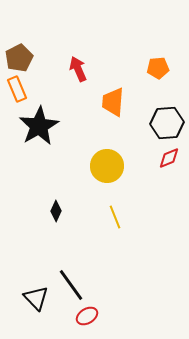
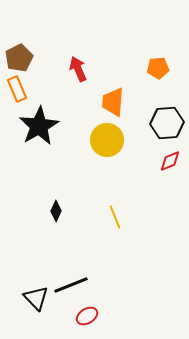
red diamond: moved 1 px right, 3 px down
yellow circle: moved 26 px up
black line: rotated 76 degrees counterclockwise
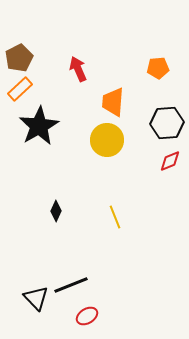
orange rectangle: moved 3 px right; rotated 70 degrees clockwise
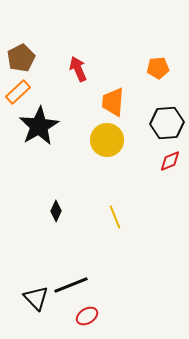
brown pentagon: moved 2 px right
orange rectangle: moved 2 px left, 3 px down
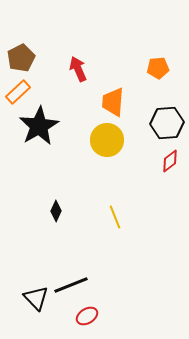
red diamond: rotated 15 degrees counterclockwise
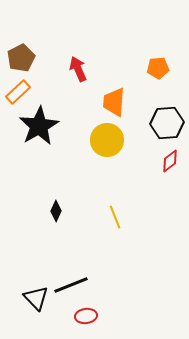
orange trapezoid: moved 1 px right
red ellipse: moved 1 px left; rotated 25 degrees clockwise
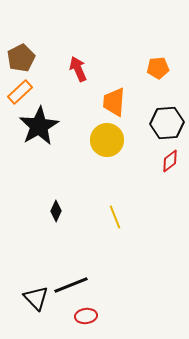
orange rectangle: moved 2 px right
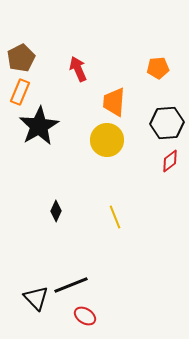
orange rectangle: rotated 25 degrees counterclockwise
red ellipse: moved 1 px left; rotated 40 degrees clockwise
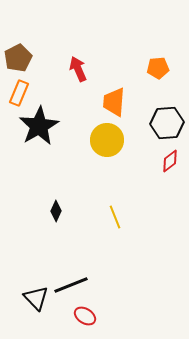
brown pentagon: moved 3 px left
orange rectangle: moved 1 px left, 1 px down
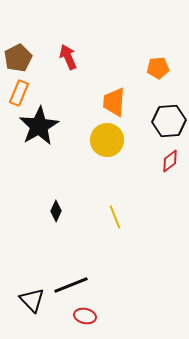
red arrow: moved 10 px left, 12 px up
black hexagon: moved 2 px right, 2 px up
black triangle: moved 4 px left, 2 px down
red ellipse: rotated 20 degrees counterclockwise
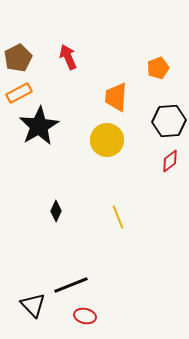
orange pentagon: rotated 15 degrees counterclockwise
orange rectangle: rotated 40 degrees clockwise
orange trapezoid: moved 2 px right, 5 px up
yellow line: moved 3 px right
black triangle: moved 1 px right, 5 px down
